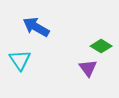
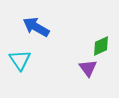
green diamond: rotated 55 degrees counterclockwise
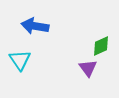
blue arrow: moved 1 px left, 1 px up; rotated 20 degrees counterclockwise
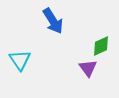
blue arrow: moved 18 px right, 5 px up; rotated 132 degrees counterclockwise
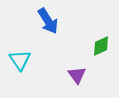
blue arrow: moved 5 px left
purple triangle: moved 11 px left, 7 px down
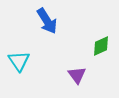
blue arrow: moved 1 px left
cyan triangle: moved 1 px left, 1 px down
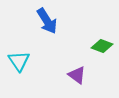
green diamond: moved 1 px right; rotated 45 degrees clockwise
purple triangle: rotated 18 degrees counterclockwise
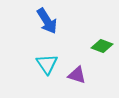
cyan triangle: moved 28 px right, 3 px down
purple triangle: rotated 18 degrees counterclockwise
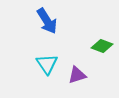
purple triangle: rotated 36 degrees counterclockwise
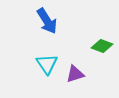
purple triangle: moved 2 px left, 1 px up
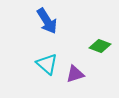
green diamond: moved 2 px left
cyan triangle: rotated 15 degrees counterclockwise
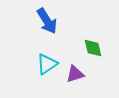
green diamond: moved 7 px left, 2 px down; rotated 55 degrees clockwise
cyan triangle: rotated 45 degrees clockwise
